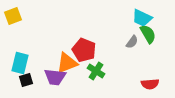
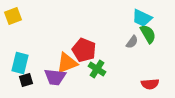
green cross: moved 1 px right, 2 px up
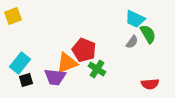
cyan trapezoid: moved 7 px left, 1 px down
cyan rectangle: rotated 25 degrees clockwise
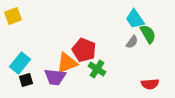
cyan trapezoid: rotated 30 degrees clockwise
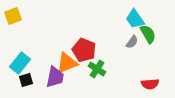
purple trapezoid: rotated 85 degrees counterclockwise
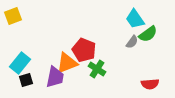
green semicircle: rotated 84 degrees clockwise
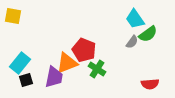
yellow square: rotated 30 degrees clockwise
purple trapezoid: moved 1 px left
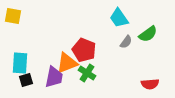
cyan trapezoid: moved 16 px left, 1 px up
gray semicircle: moved 6 px left
cyan rectangle: rotated 35 degrees counterclockwise
green cross: moved 10 px left, 4 px down
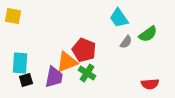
orange triangle: moved 1 px up
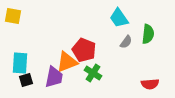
green semicircle: rotated 48 degrees counterclockwise
green cross: moved 6 px right
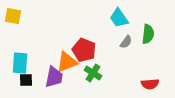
black square: rotated 16 degrees clockwise
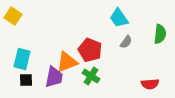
yellow square: rotated 24 degrees clockwise
green semicircle: moved 12 px right
red pentagon: moved 6 px right
cyan rectangle: moved 2 px right, 4 px up; rotated 10 degrees clockwise
green cross: moved 2 px left, 3 px down
